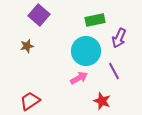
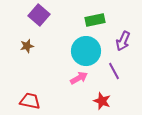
purple arrow: moved 4 px right, 3 px down
red trapezoid: rotated 45 degrees clockwise
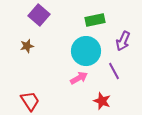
red trapezoid: rotated 45 degrees clockwise
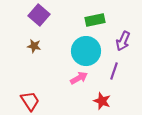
brown star: moved 7 px right; rotated 24 degrees clockwise
purple line: rotated 48 degrees clockwise
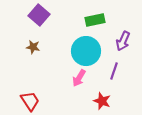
brown star: moved 1 px left, 1 px down
pink arrow: rotated 150 degrees clockwise
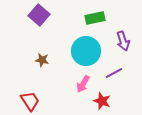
green rectangle: moved 2 px up
purple arrow: rotated 42 degrees counterclockwise
brown star: moved 9 px right, 13 px down
purple line: moved 2 px down; rotated 42 degrees clockwise
pink arrow: moved 4 px right, 6 px down
